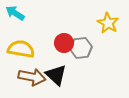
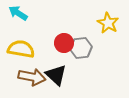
cyan arrow: moved 3 px right
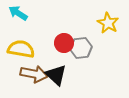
brown arrow: moved 2 px right, 3 px up
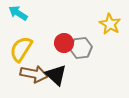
yellow star: moved 2 px right, 1 px down
yellow semicircle: rotated 68 degrees counterclockwise
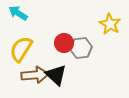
brown arrow: moved 1 px right, 1 px down; rotated 16 degrees counterclockwise
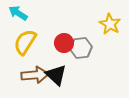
yellow semicircle: moved 4 px right, 7 px up
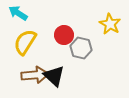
red circle: moved 8 px up
gray hexagon: rotated 20 degrees clockwise
black triangle: moved 2 px left, 1 px down
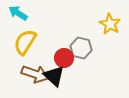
red circle: moved 23 px down
brown arrow: moved 1 px up; rotated 24 degrees clockwise
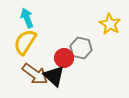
cyan arrow: moved 9 px right, 5 px down; rotated 36 degrees clockwise
brown arrow: rotated 16 degrees clockwise
